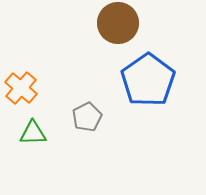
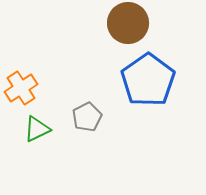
brown circle: moved 10 px right
orange cross: rotated 16 degrees clockwise
green triangle: moved 4 px right, 4 px up; rotated 24 degrees counterclockwise
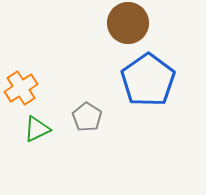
gray pentagon: rotated 12 degrees counterclockwise
